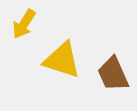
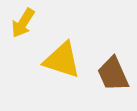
yellow arrow: moved 1 px left, 1 px up
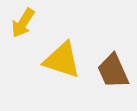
brown trapezoid: moved 3 px up
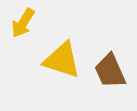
brown trapezoid: moved 3 px left
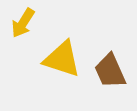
yellow triangle: moved 1 px up
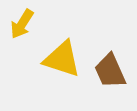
yellow arrow: moved 1 px left, 1 px down
